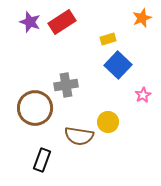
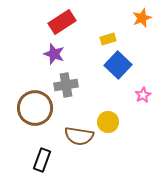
purple star: moved 24 px right, 32 px down
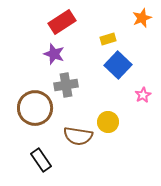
brown semicircle: moved 1 px left
black rectangle: moved 1 px left; rotated 55 degrees counterclockwise
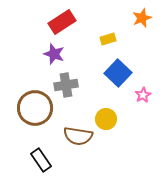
blue square: moved 8 px down
yellow circle: moved 2 px left, 3 px up
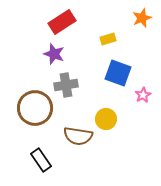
blue square: rotated 24 degrees counterclockwise
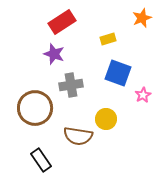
gray cross: moved 5 px right
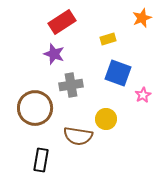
black rectangle: rotated 45 degrees clockwise
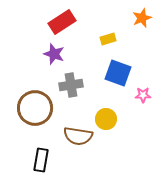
pink star: rotated 28 degrees clockwise
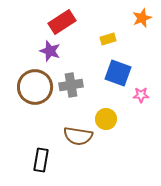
purple star: moved 4 px left, 3 px up
pink star: moved 2 px left
brown circle: moved 21 px up
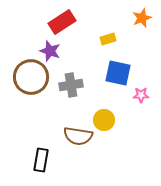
blue square: rotated 8 degrees counterclockwise
brown circle: moved 4 px left, 10 px up
yellow circle: moved 2 px left, 1 px down
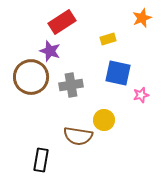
pink star: rotated 14 degrees counterclockwise
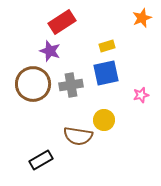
yellow rectangle: moved 1 px left, 7 px down
blue square: moved 12 px left; rotated 24 degrees counterclockwise
brown circle: moved 2 px right, 7 px down
black rectangle: rotated 50 degrees clockwise
